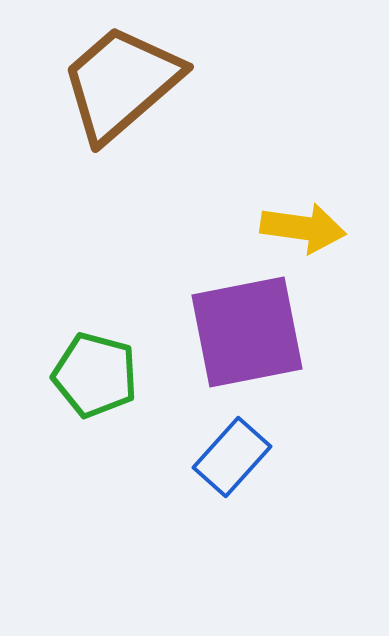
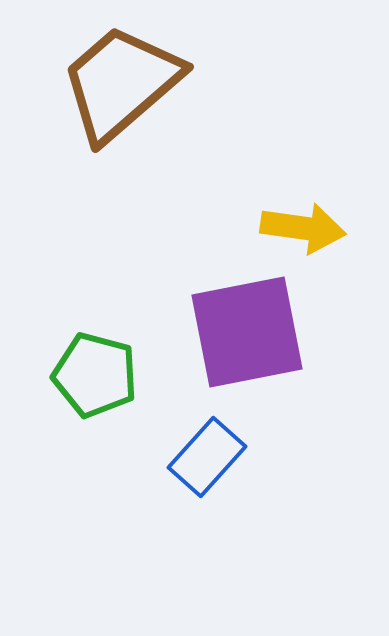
blue rectangle: moved 25 px left
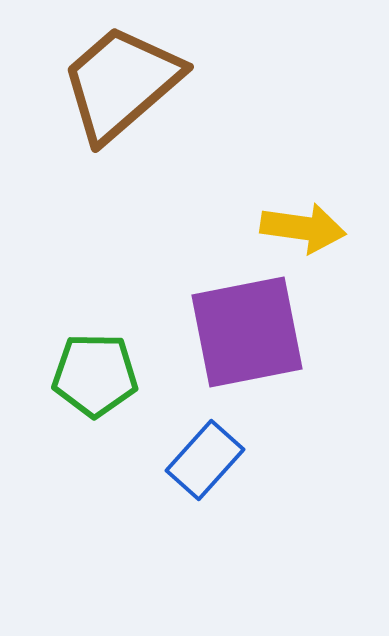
green pentagon: rotated 14 degrees counterclockwise
blue rectangle: moved 2 px left, 3 px down
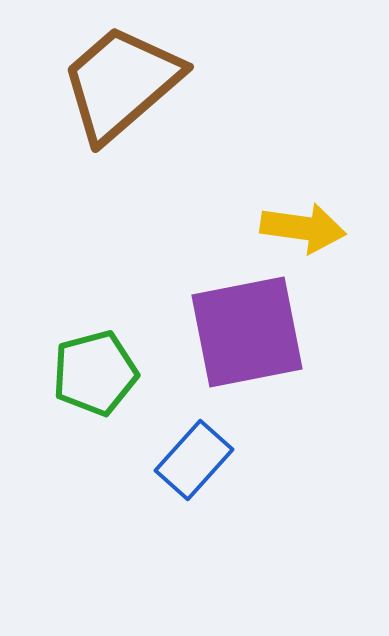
green pentagon: moved 2 px up; rotated 16 degrees counterclockwise
blue rectangle: moved 11 px left
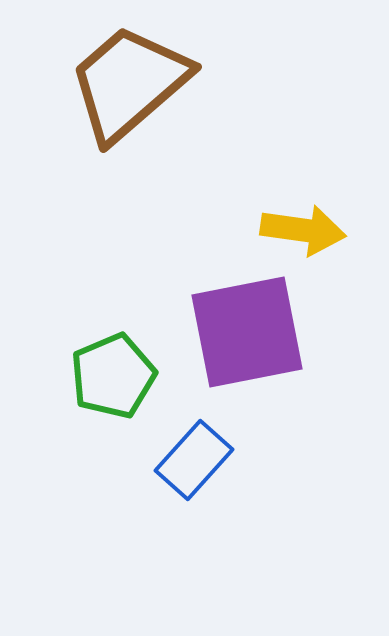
brown trapezoid: moved 8 px right
yellow arrow: moved 2 px down
green pentagon: moved 18 px right, 3 px down; rotated 8 degrees counterclockwise
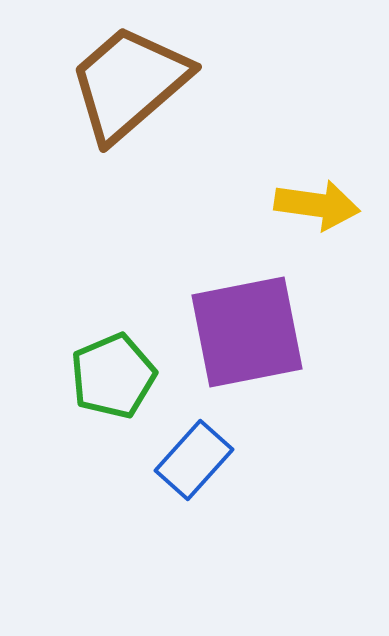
yellow arrow: moved 14 px right, 25 px up
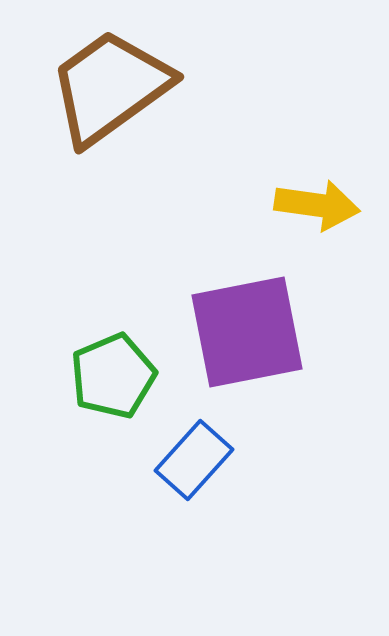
brown trapezoid: moved 19 px left, 4 px down; rotated 5 degrees clockwise
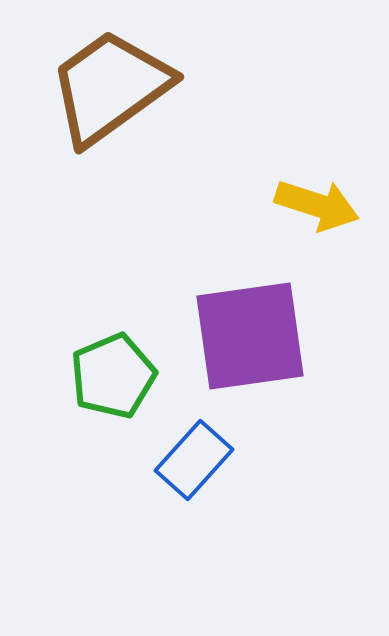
yellow arrow: rotated 10 degrees clockwise
purple square: moved 3 px right, 4 px down; rotated 3 degrees clockwise
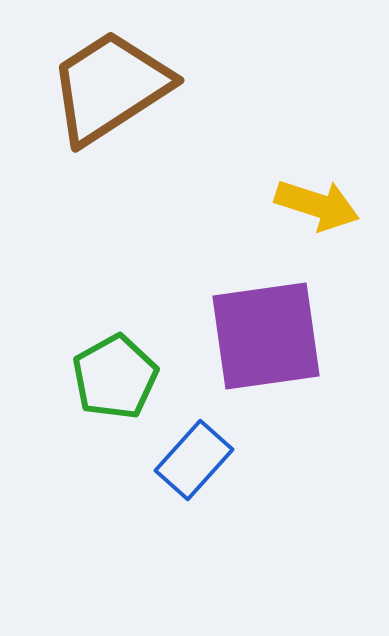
brown trapezoid: rotated 3 degrees clockwise
purple square: moved 16 px right
green pentagon: moved 2 px right, 1 px down; rotated 6 degrees counterclockwise
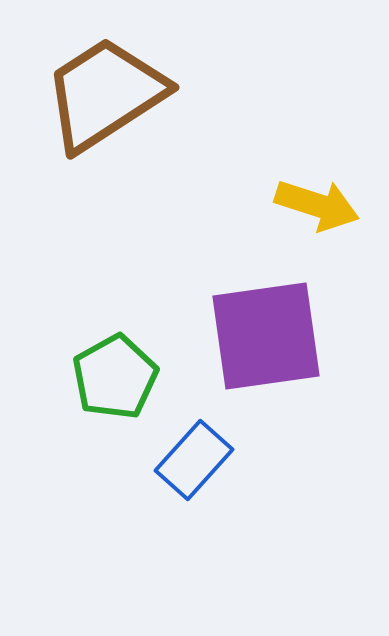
brown trapezoid: moved 5 px left, 7 px down
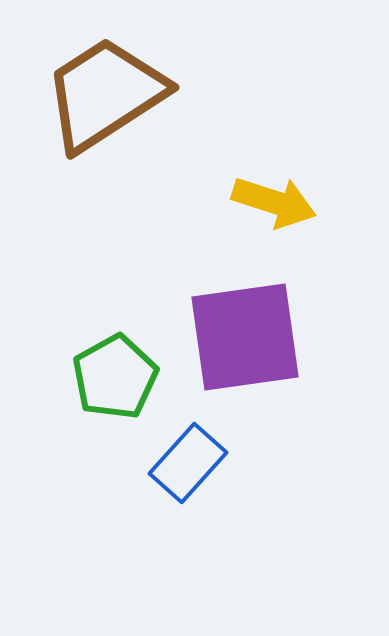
yellow arrow: moved 43 px left, 3 px up
purple square: moved 21 px left, 1 px down
blue rectangle: moved 6 px left, 3 px down
